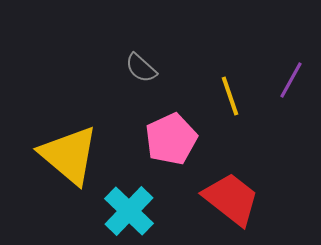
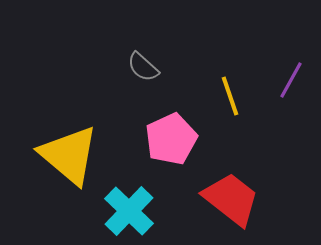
gray semicircle: moved 2 px right, 1 px up
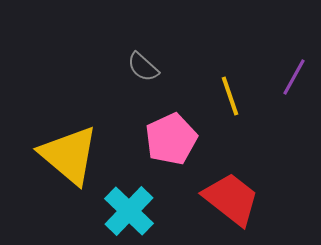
purple line: moved 3 px right, 3 px up
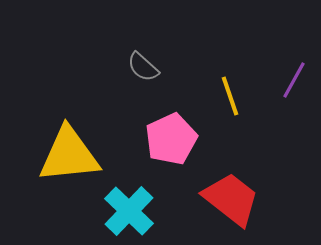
purple line: moved 3 px down
yellow triangle: rotated 46 degrees counterclockwise
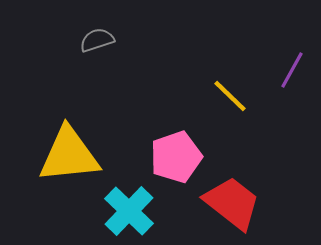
gray semicircle: moved 46 px left, 27 px up; rotated 120 degrees clockwise
purple line: moved 2 px left, 10 px up
yellow line: rotated 27 degrees counterclockwise
pink pentagon: moved 5 px right, 18 px down; rotated 6 degrees clockwise
red trapezoid: moved 1 px right, 4 px down
